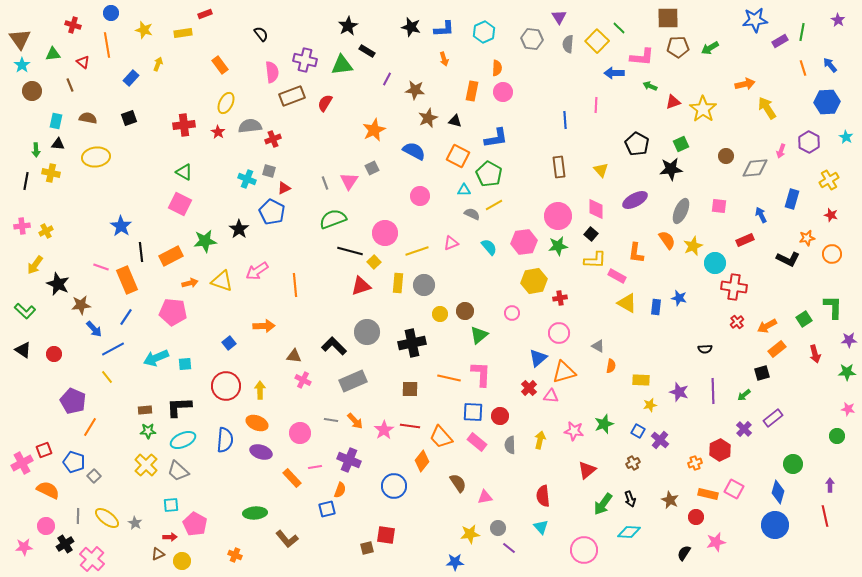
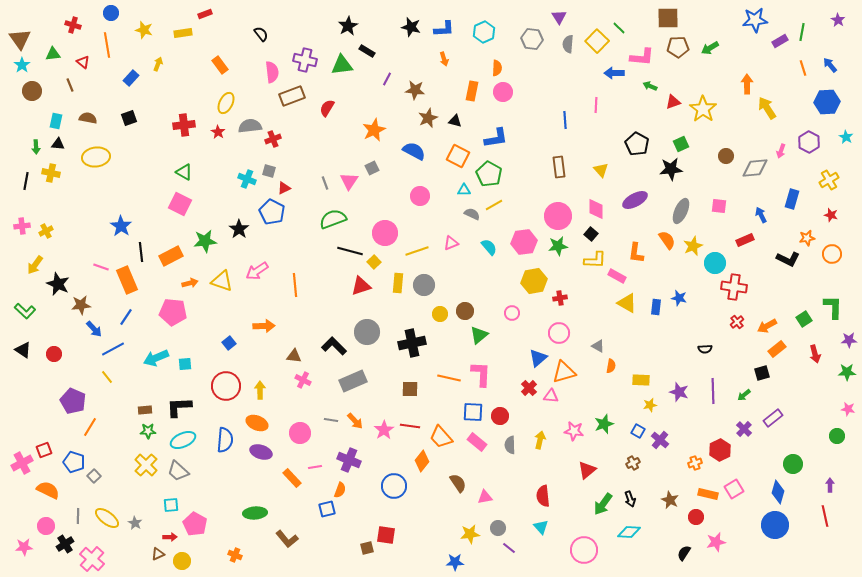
orange arrow at (745, 84): moved 2 px right; rotated 78 degrees counterclockwise
red semicircle at (325, 103): moved 2 px right, 5 px down
green arrow at (36, 150): moved 3 px up
pink square at (734, 489): rotated 30 degrees clockwise
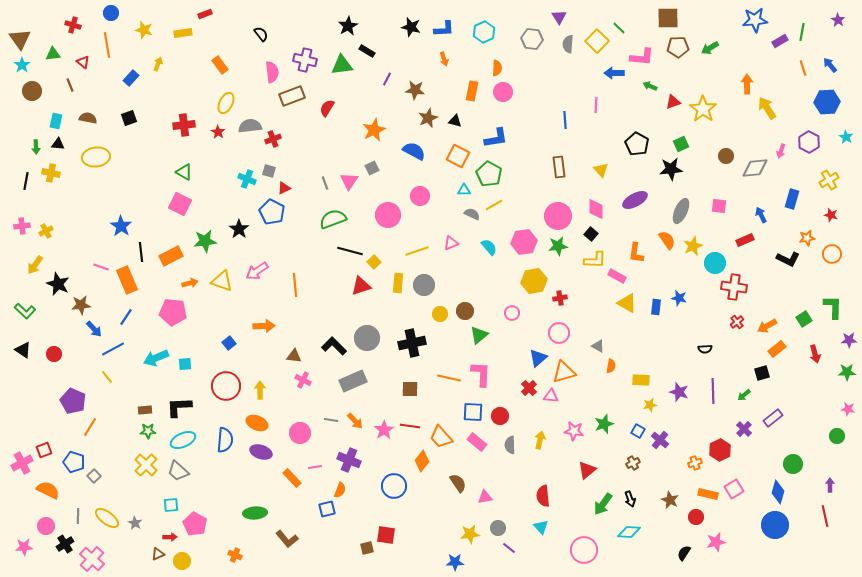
pink circle at (385, 233): moved 3 px right, 18 px up
gray circle at (367, 332): moved 6 px down
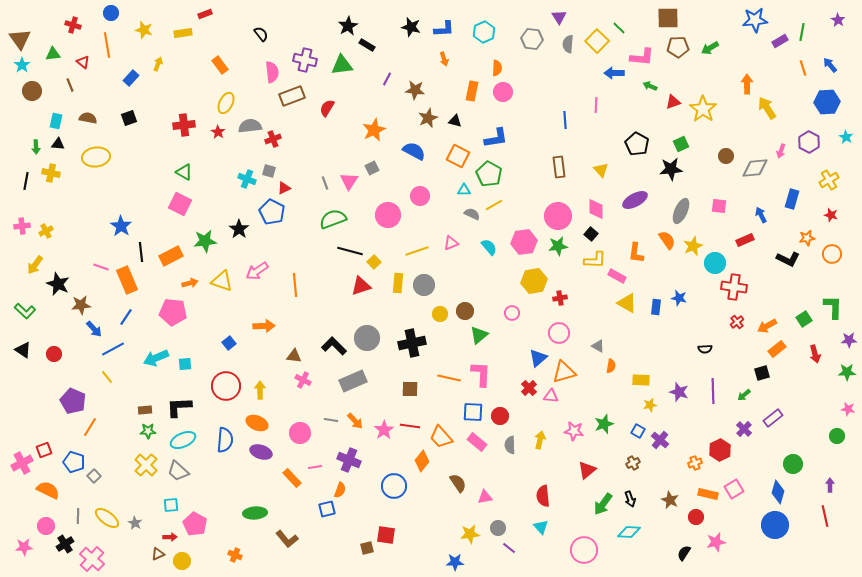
black rectangle at (367, 51): moved 6 px up
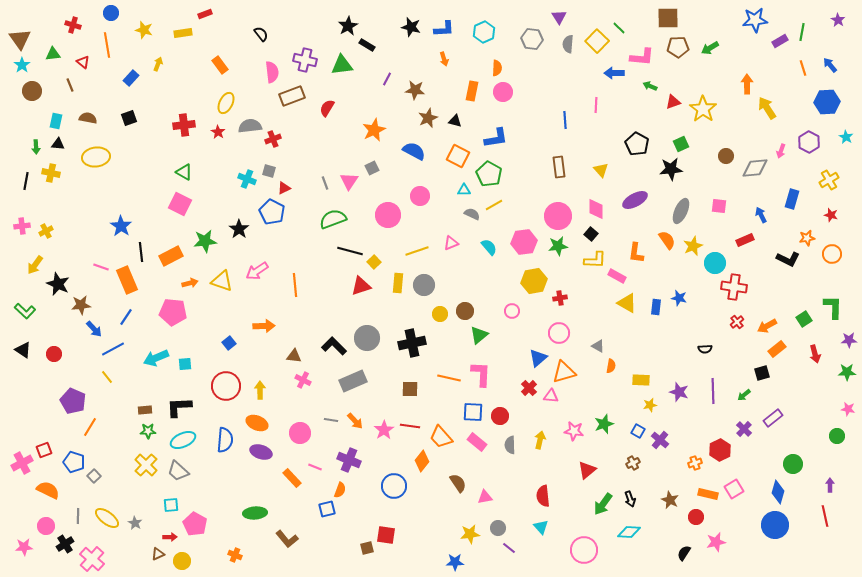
pink circle at (512, 313): moved 2 px up
pink line at (315, 467): rotated 32 degrees clockwise
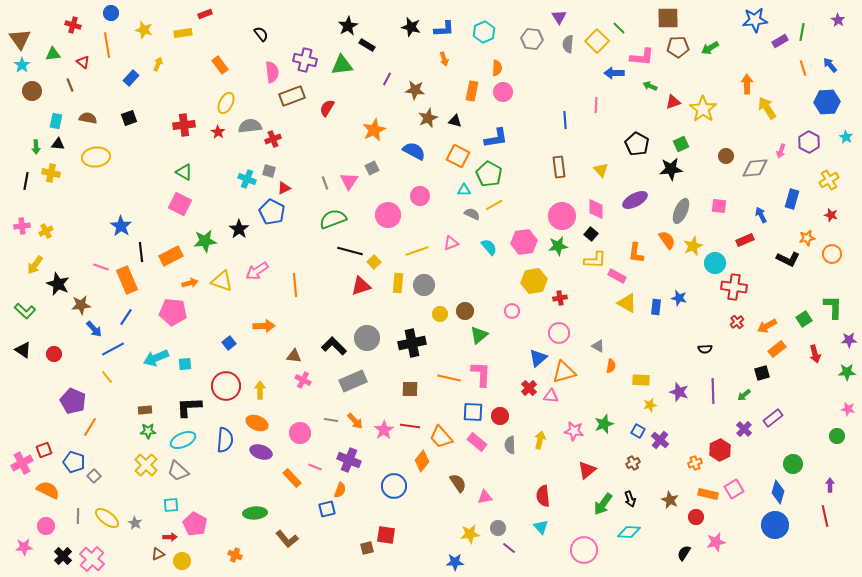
pink circle at (558, 216): moved 4 px right
black L-shape at (179, 407): moved 10 px right
black cross at (65, 544): moved 2 px left, 12 px down; rotated 12 degrees counterclockwise
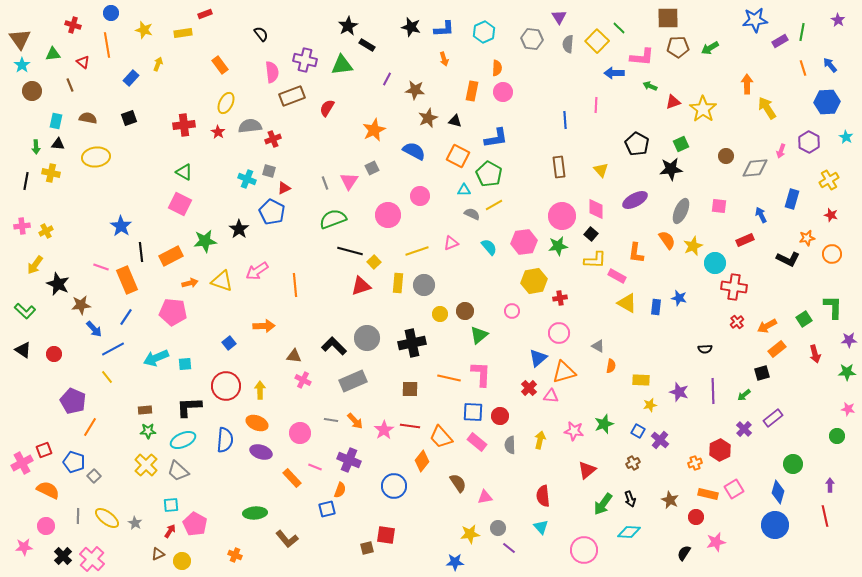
red arrow at (170, 537): moved 6 px up; rotated 56 degrees counterclockwise
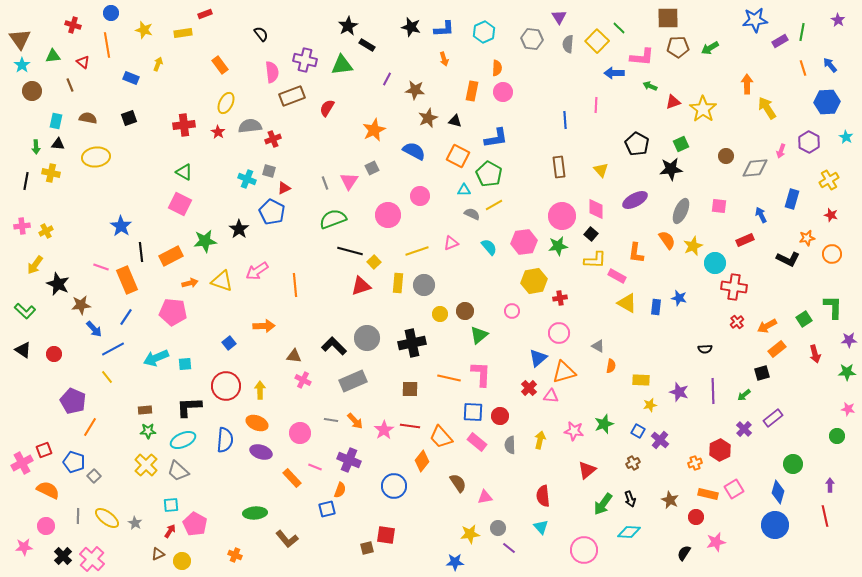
green triangle at (53, 54): moved 2 px down
blue rectangle at (131, 78): rotated 70 degrees clockwise
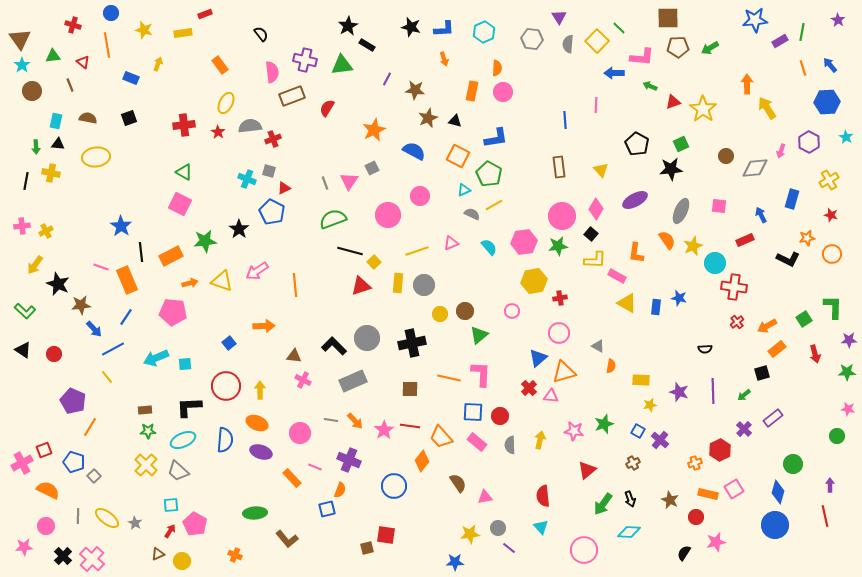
cyan triangle at (464, 190): rotated 24 degrees counterclockwise
pink diamond at (596, 209): rotated 30 degrees clockwise
